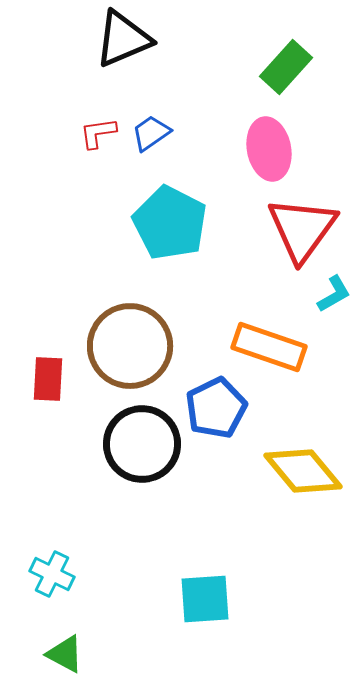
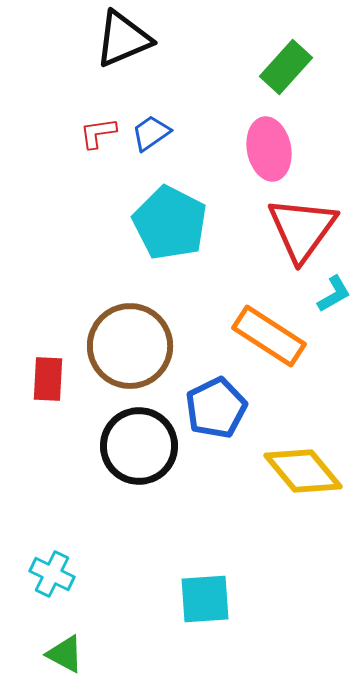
orange rectangle: moved 11 px up; rotated 14 degrees clockwise
black circle: moved 3 px left, 2 px down
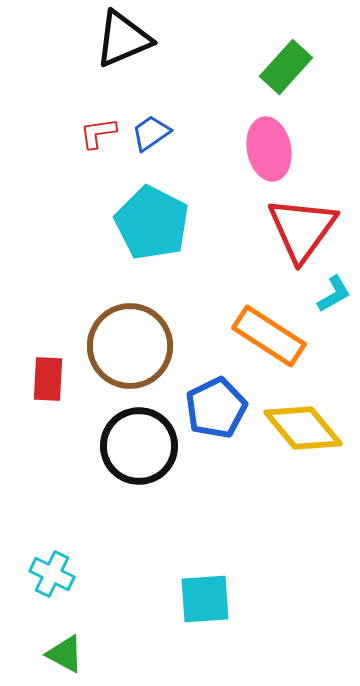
cyan pentagon: moved 18 px left
yellow diamond: moved 43 px up
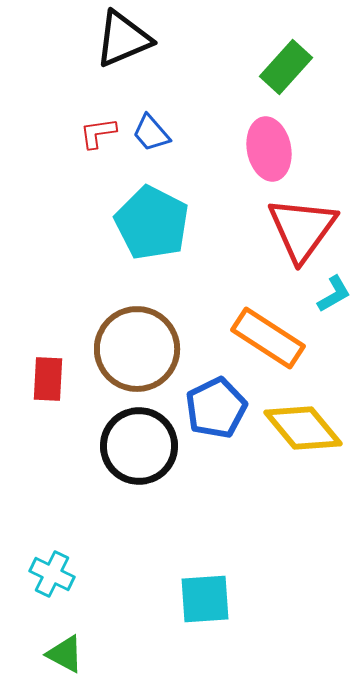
blue trapezoid: rotated 96 degrees counterclockwise
orange rectangle: moved 1 px left, 2 px down
brown circle: moved 7 px right, 3 px down
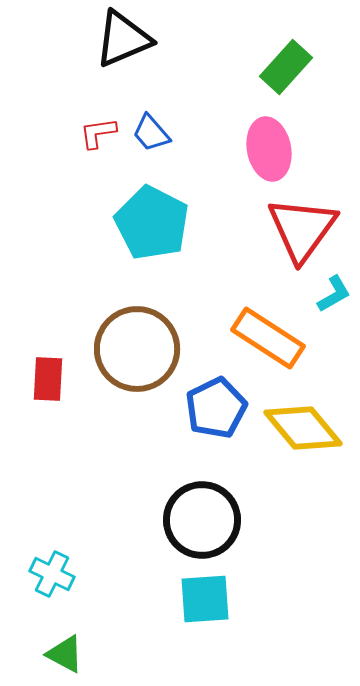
black circle: moved 63 px right, 74 px down
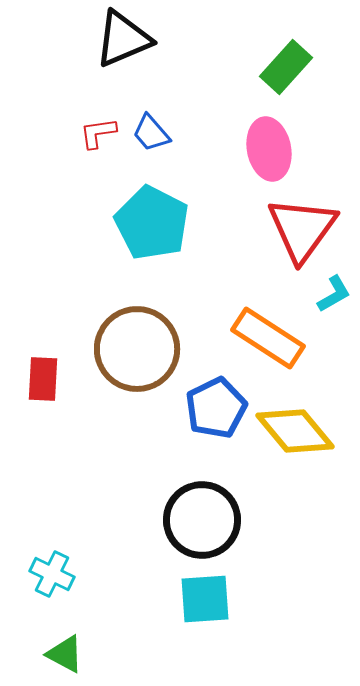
red rectangle: moved 5 px left
yellow diamond: moved 8 px left, 3 px down
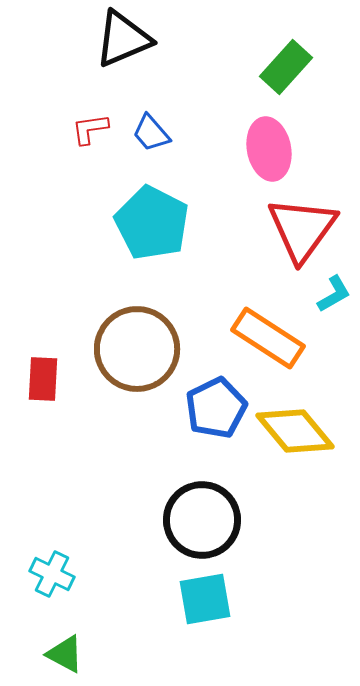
red L-shape: moved 8 px left, 4 px up
cyan square: rotated 6 degrees counterclockwise
